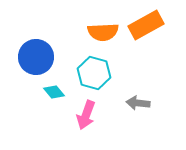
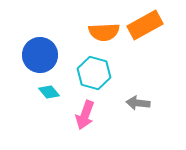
orange rectangle: moved 1 px left
orange semicircle: moved 1 px right
blue circle: moved 4 px right, 2 px up
cyan diamond: moved 5 px left
pink arrow: moved 1 px left
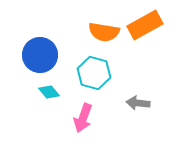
orange semicircle: rotated 12 degrees clockwise
pink arrow: moved 2 px left, 3 px down
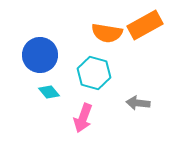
orange semicircle: moved 3 px right, 1 px down
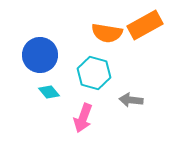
gray arrow: moved 7 px left, 3 px up
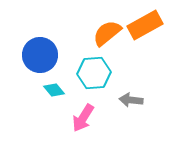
orange semicircle: rotated 132 degrees clockwise
cyan hexagon: rotated 20 degrees counterclockwise
cyan diamond: moved 5 px right, 2 px up
pink arrow: rotated 12 degrees clockwise
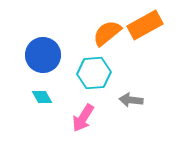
blue circle: moved 3 px right
cyan diamond: moved 12 px left, 7 px down; rotated 10 degrees clockwise
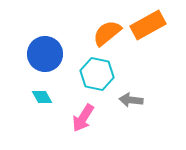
orange rectangle: moved 3 px right
blue circle: moved 2 px right, 1 px up
cyan hexagon: moved 3 px right, 1 px down; rotated 16 degrees clockwise
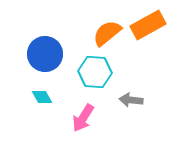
cyan hexagon: moved 2 px left, 2 px up; rotated 8 degrees counterclockwise
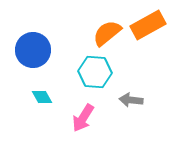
blue circle: moved 12 px left, 4 px up
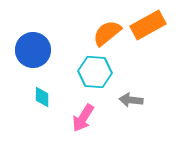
cyan diamond: rotated 30 degrees clockwise
